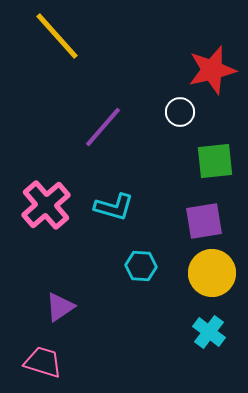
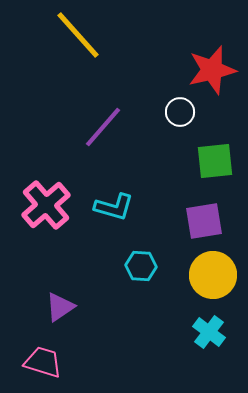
yellow line: moved 21 px right, 1 px up
yellow circle: moved 1 px right, 2 px down
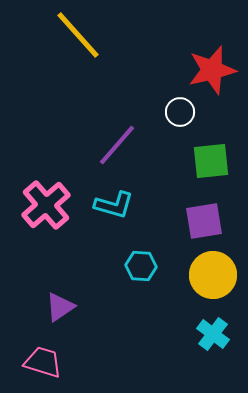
purple line: moved 14 px right, 18 px down
green square: moved 4 px left
cyan L-shape: moved 2 px up
cyan cross: moved 4 px right, 2 px down
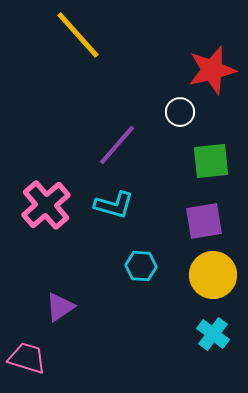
pink trapezoid: moved 16 px left, 4 px up
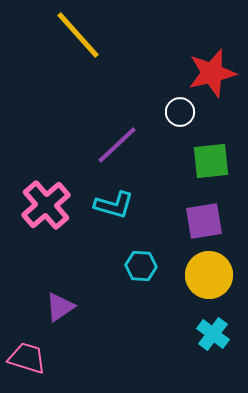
red star: moved 3 px down
purple line: rotated 6 degrees clockwise
yellow circle: moved 4 px left
